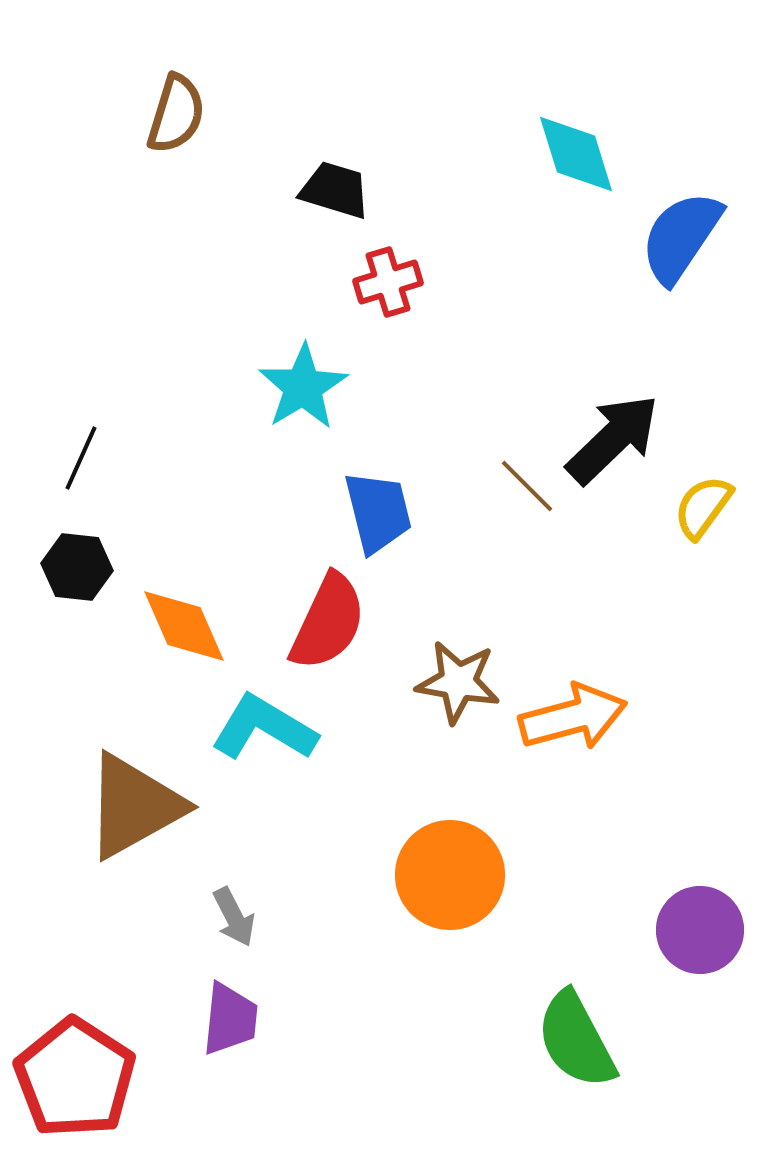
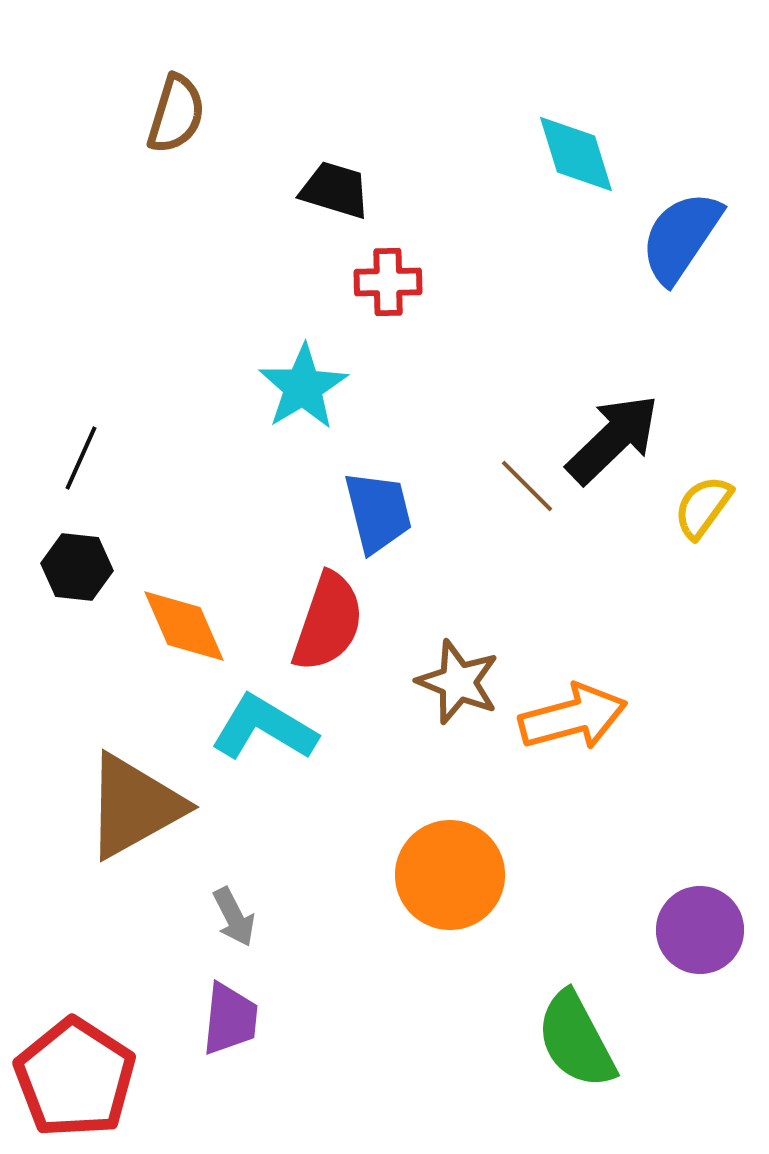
red cross: rotated 16 degrees clockwise
red semicircle: rotated 6 degrees counterclockwise
brown star: rotated 12 degrees clockwise
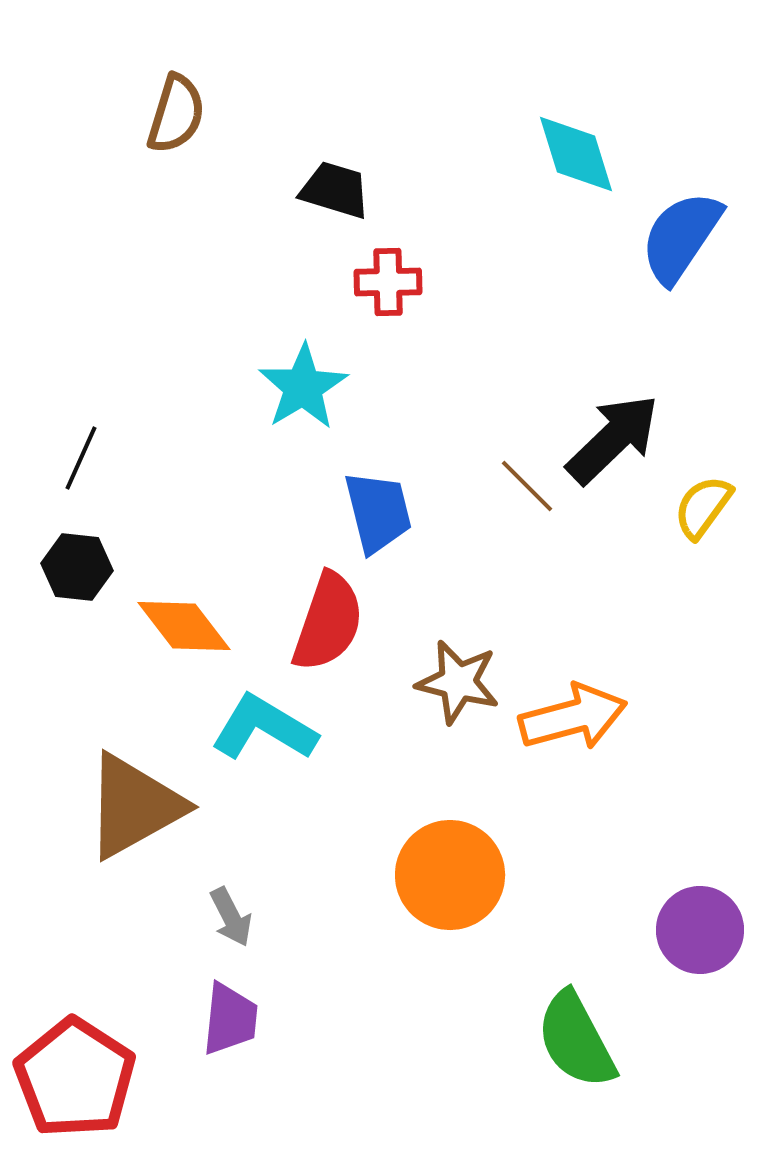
orange diamond: rotated 14 degrees counterclockwise
brown star: rotated 8 degrees counterclockwise
gray arrow: moved 3 px left
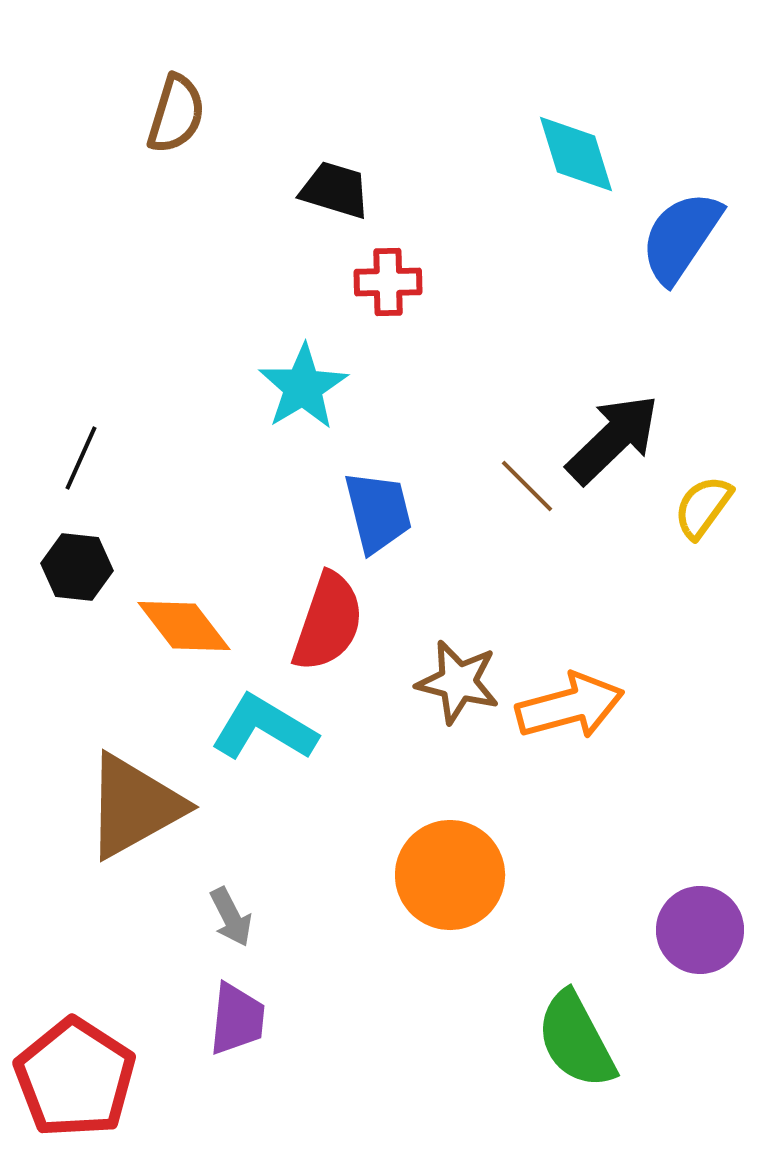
orange arrow: moved 3 px left, 11 px up
purple trapezoid: moved 7 px right
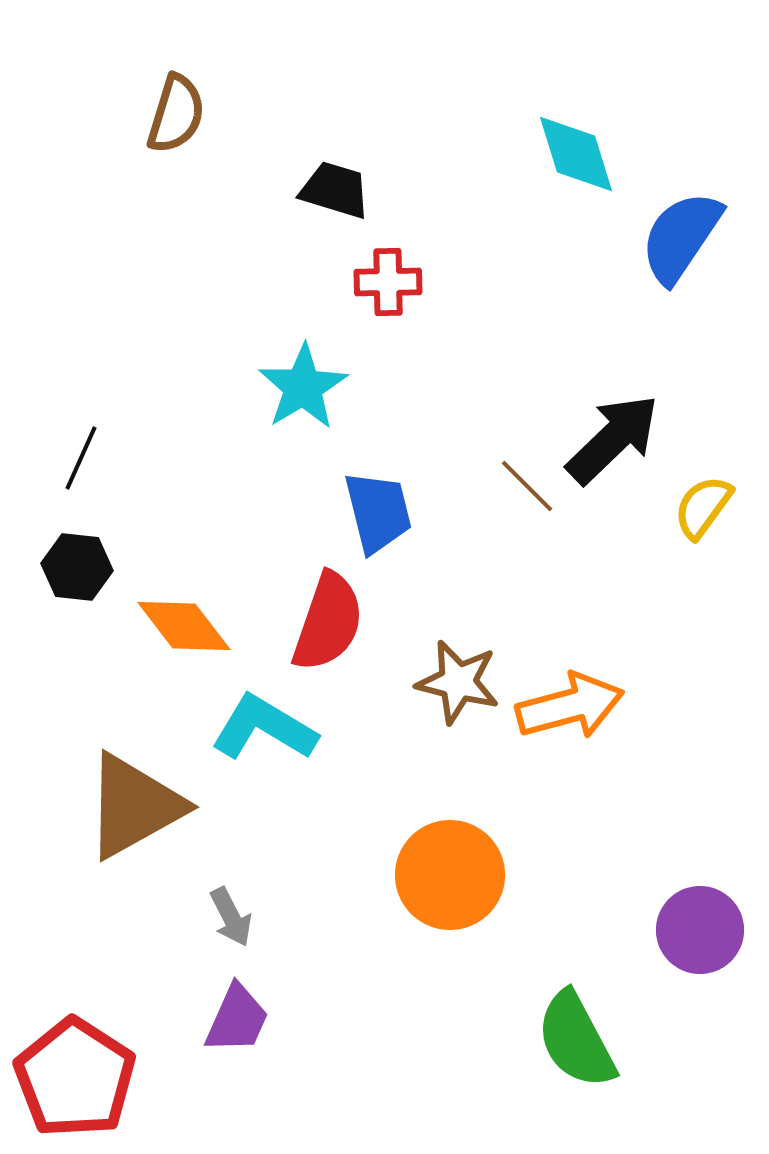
purple trapezoid: rotated 18 degrees clockwise
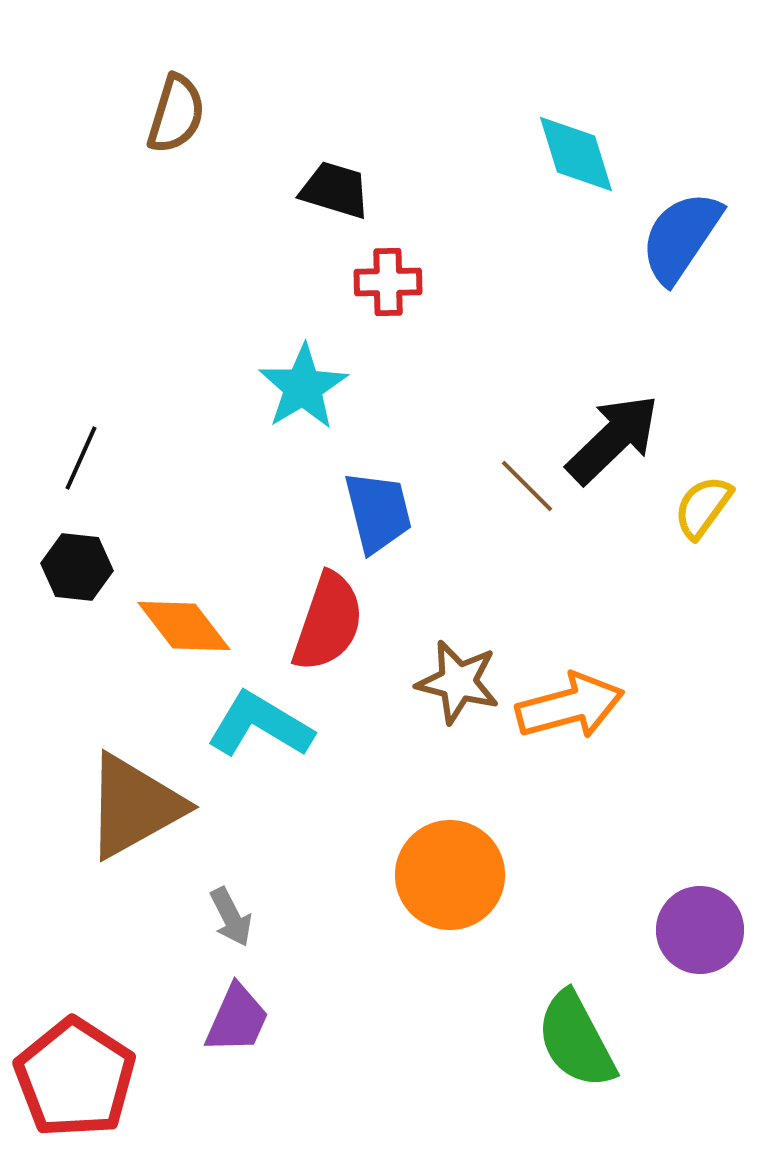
cyan L-shape: moved 4 px left, 3 px up
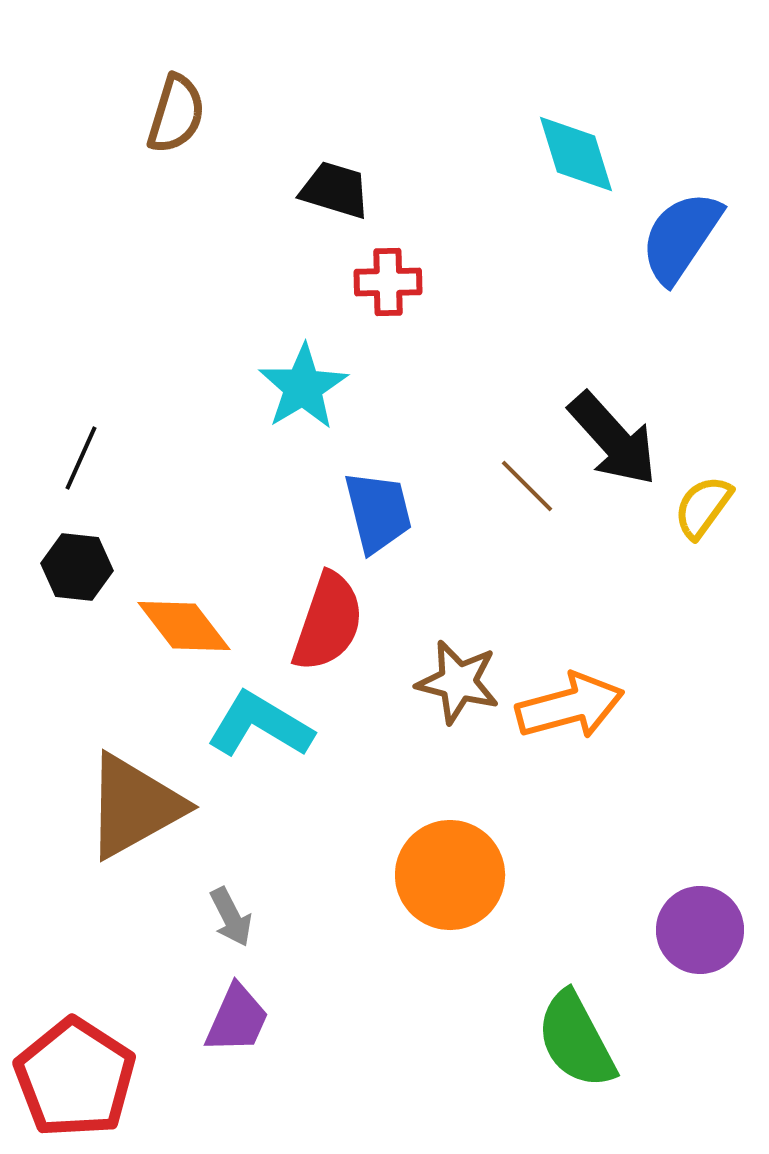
black arrow: rotated 92 degrees clockwise
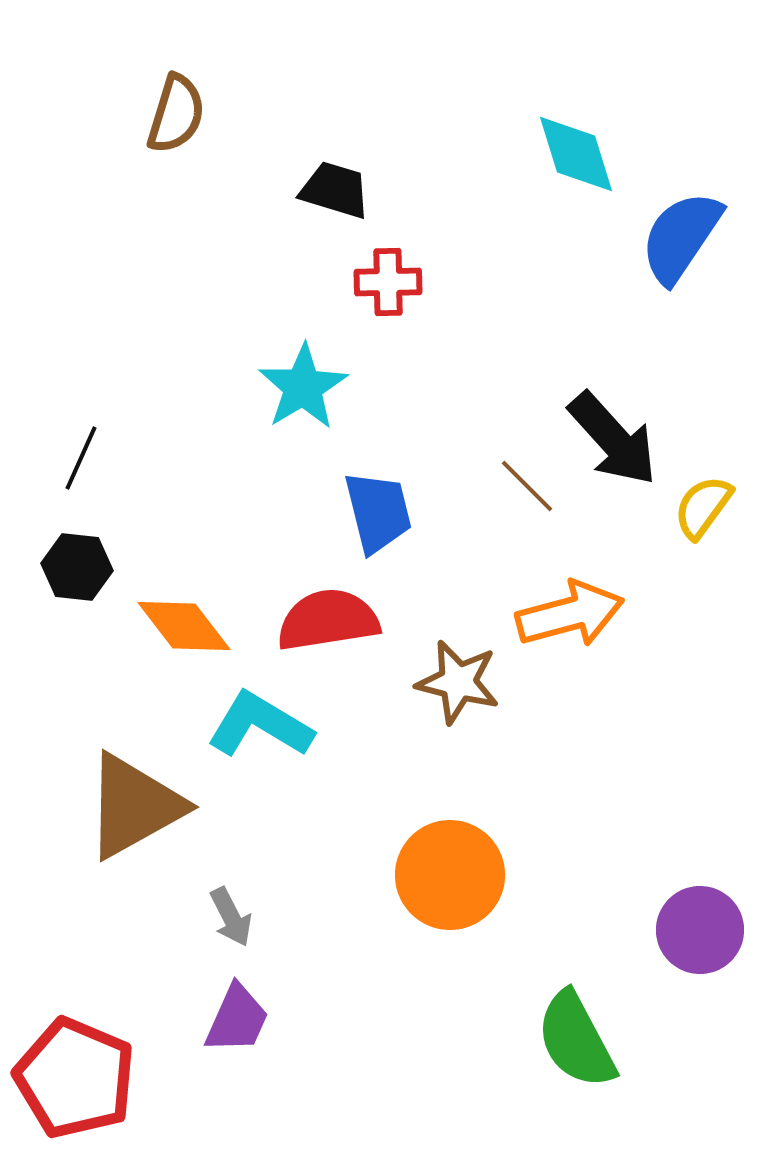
red semicircle: moved 2 px up; rotated 118 degrees counterclockwise
orange arrow: moved 92 px up
red pentagon: rotated 10 degrees counterclockwise
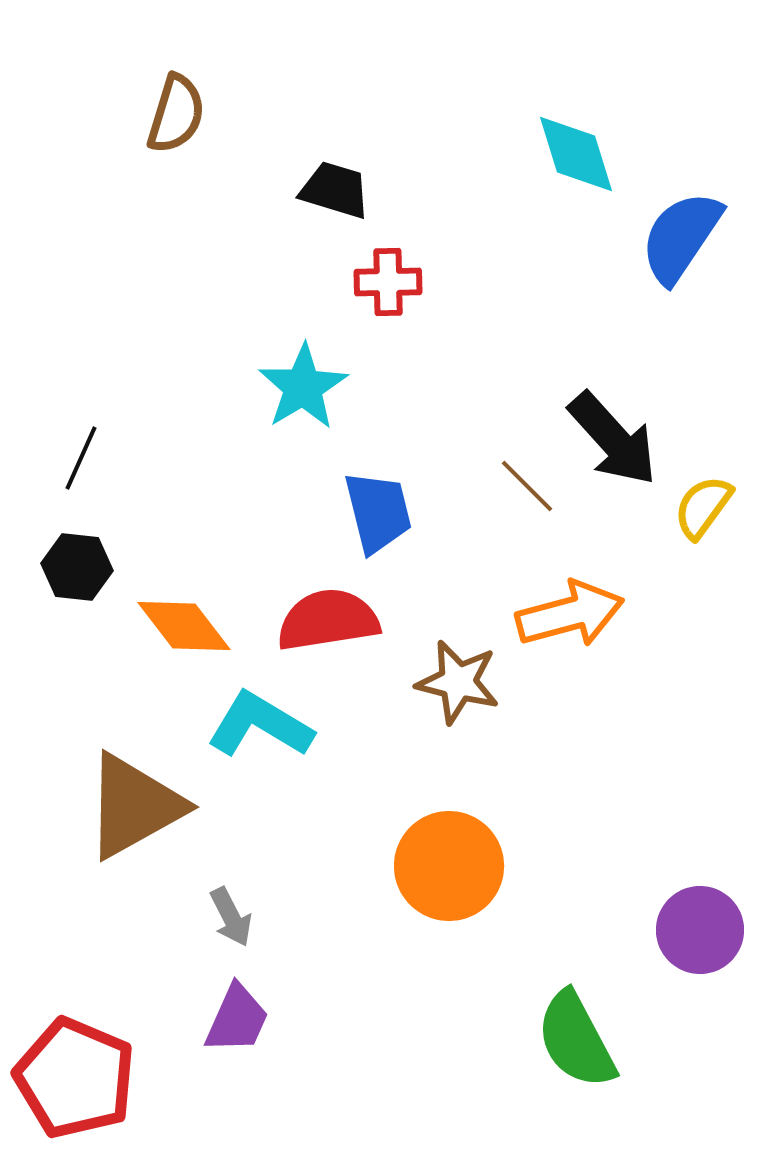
orange circle: moved 1 px left, 9 px up
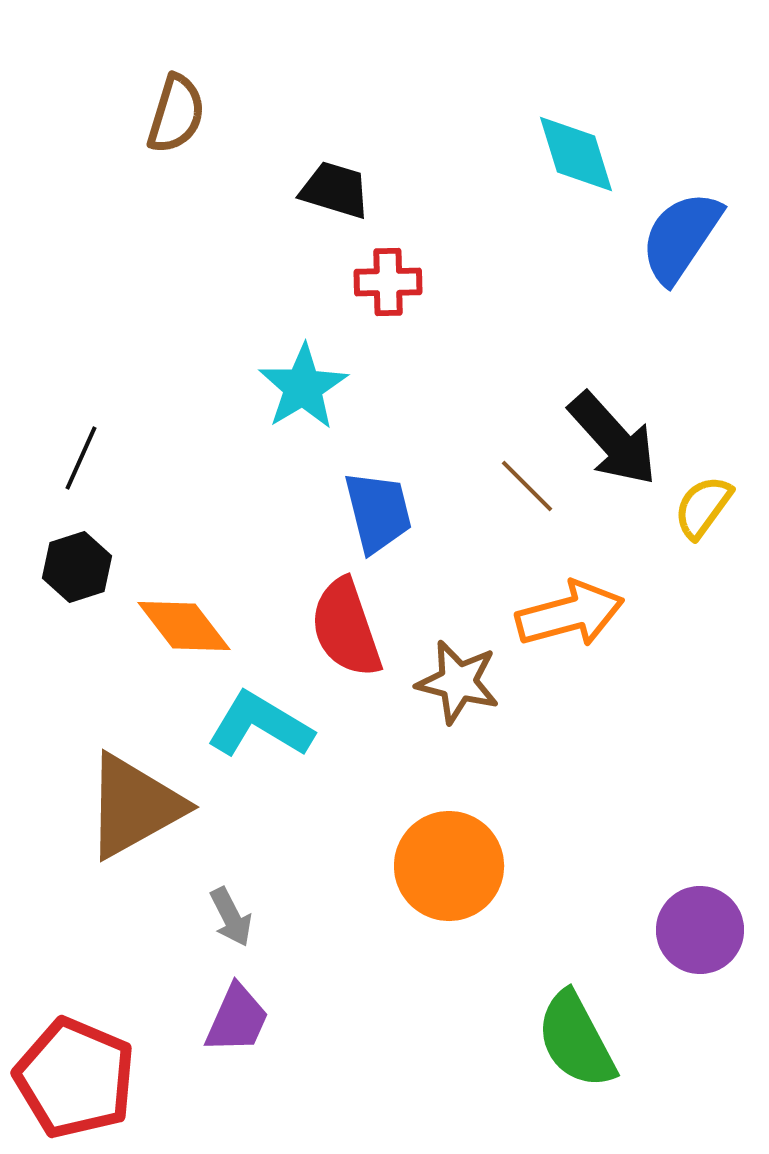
black hexagon: rotated 24 degrees counterclockwise
red semicircle: moved 18 px right, 8 px down; rotated 100 degrees counterclockwise
